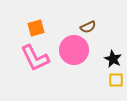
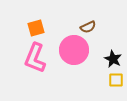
pink L-shape: rotated 48 degrees clockwise
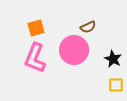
yellow square: moved 5 px down
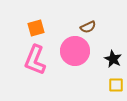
pink circle: moved 1 px right, 1 px down
pink L-shape: moved 2 px down
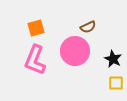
yellow square: moved 2 px up
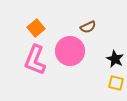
orange square: rotated 24 degrees counterclockwise
pink circle: moved 5 px left
black star: moved 2 px right
yellow square: rotated 14 degrees clockwise
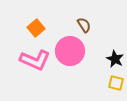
brown semicircle: moved 4 px left, 2 px up; rotated 98 degrees counterclockwise
pink L-shape: rotated 88 degrees counterclockwise
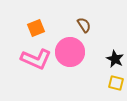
orange square: rotated 18 degrees clockwise
pink circle: moved 1 px down
pink L-shape: moved 1 px right, 1 px up
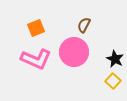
brown semicircle: rotated 119 degrees counterclockwise
pink circle: moved 4 px right
yellow square: moved 3 px left, 2 px up; rotated 28 degrees clockwise
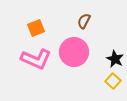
brown semicircle: moved 4 px up
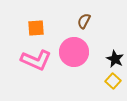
orange square: rotated 18 degrees clockwise
pink L-shape: moved 1 px down
